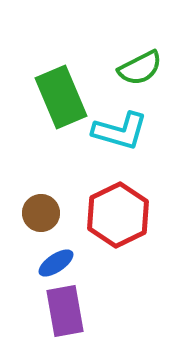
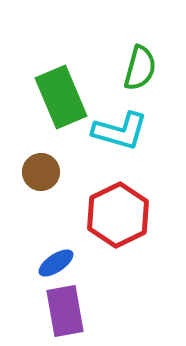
green semicircle: rotated 48 degrees counterclockwise
brown circle: moved 41 px up
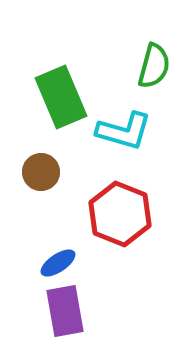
green semicircle: moved 14 px right, 2 px up
cyan L-shape: moved 4 px right
red hexagon: moved 2 px right, 1 px up; rotated 12 degrees counterclockwise
blue ellipse: moved 2 px right
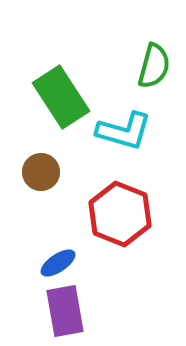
green rectangle: rotated 10 degrees counterclockwise
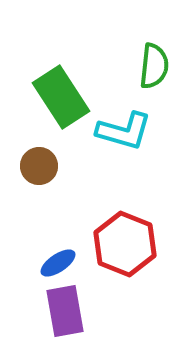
green semicircle: rotated 9 degrees counterclockwise
brown circle: moved 2 px left, 6 px up
red hexagon: moved 5 px right, 30 px down
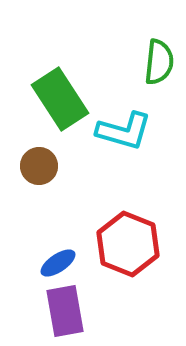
green semicircle: moved 5 px right, 4 px up
green rectangle: moved 1 px left, 2 px down
red hexagon: moved 3 px right
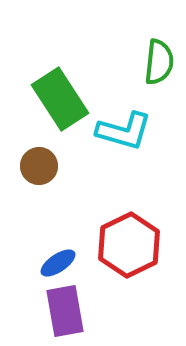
red hexagon: moved 1 px right, 1 px down; rotated 12 degrees clockwise
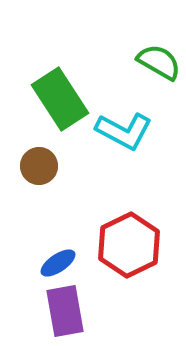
green semicircle: rotated 66 degrees counterclockwise
cyan L-shape: rotated 12 degrees clockwise
